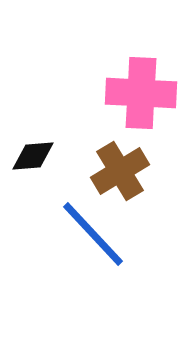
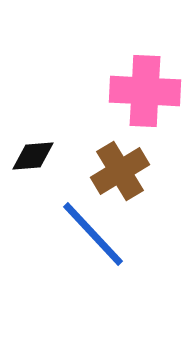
pink cross: moved 4 px right, 2 px up
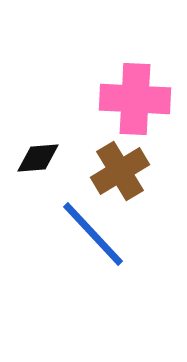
pink cross: moved 10 px left, 8 px down
black diamond: moved 5 px right, 2 px down
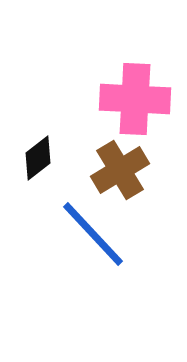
black diamond: rotated 33 degrees counterclockwise
brown cross: moved 1 px up
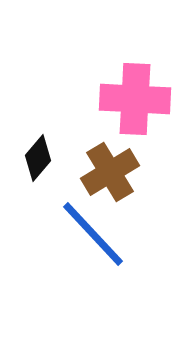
black diamond: rotated 12 degrees counterclockwise
brown cross: moved 10 px left, 2 px down
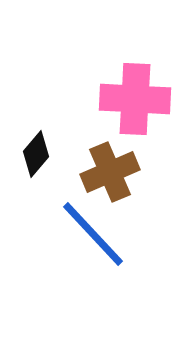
black diamond: moved 2 px left, 4 px up
brown cross: rotated 8 degrees clockwise
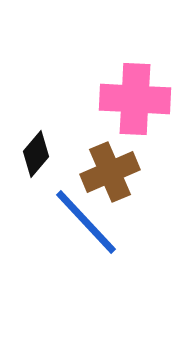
blue line: moved 7 px left, 12 px up
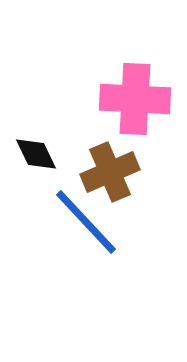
black diamond: rotated 66 degrees counterclockwise
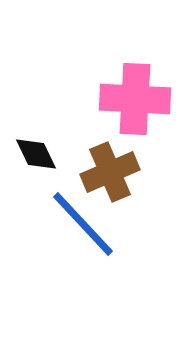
blue line: moved 3 px left, 2 px down
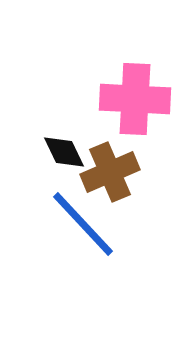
black diamond: moved 28 px right, 2 px up
